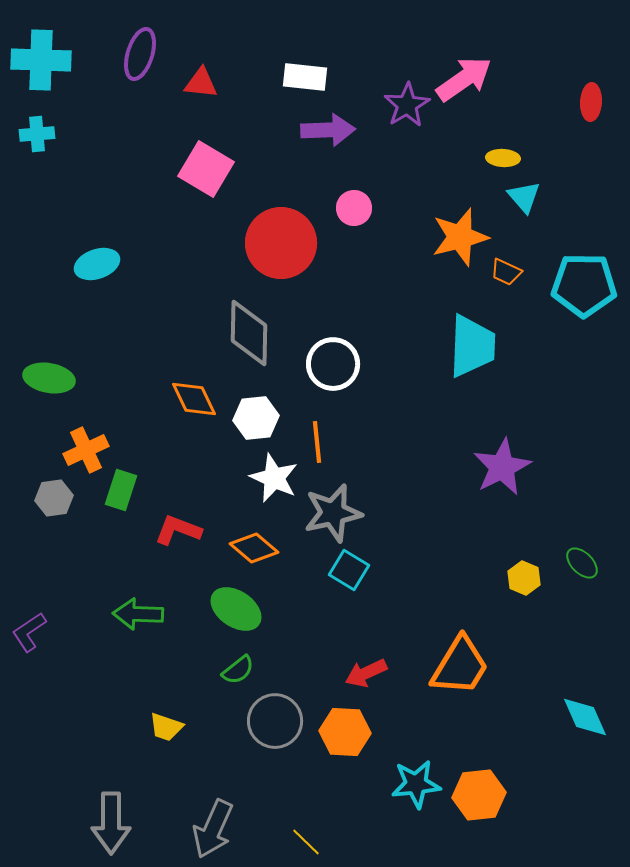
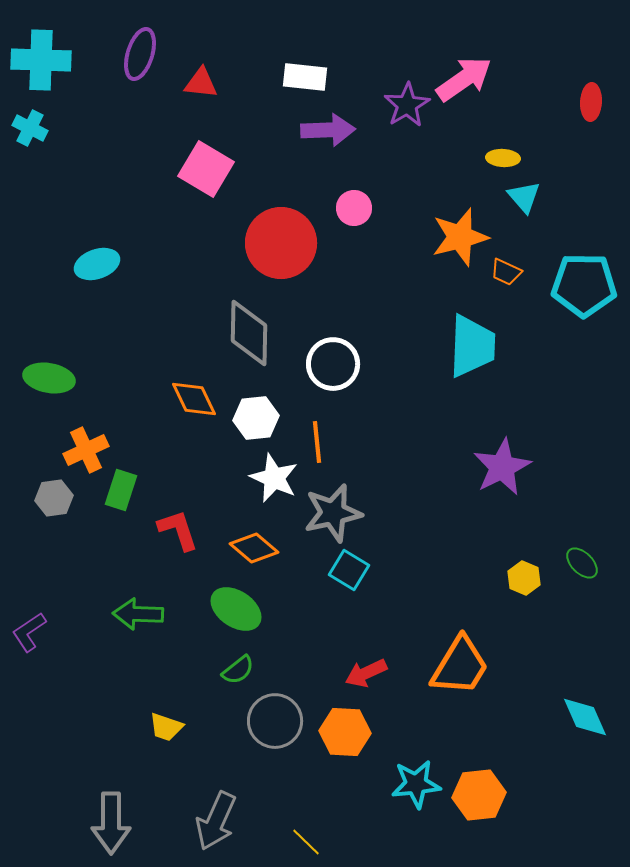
cyan cross at (37, 134): moved 7 px left, 6 px up; rotated 32 degrees clockwise
red L-shape at (178, 530): rotated 51 degrees clockwise
gray arrow at (213, 829): moved 3 px right, 8 px up
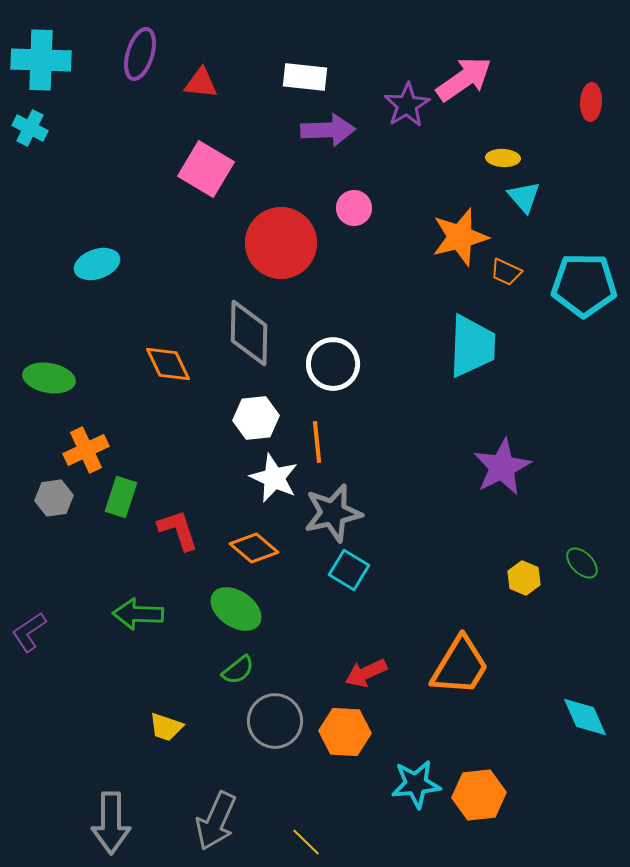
orange diamond at (194, 399): moved 26 px left, 35 px up
green rectangle at (121, 490): moved 7 px down
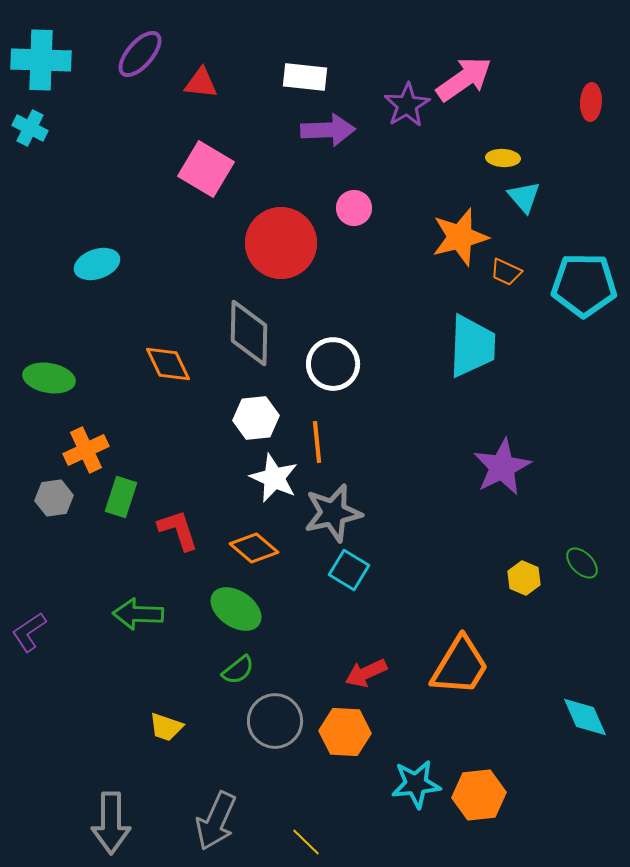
purple ellipse at (140, 54): rotated 24 degrees clockwise
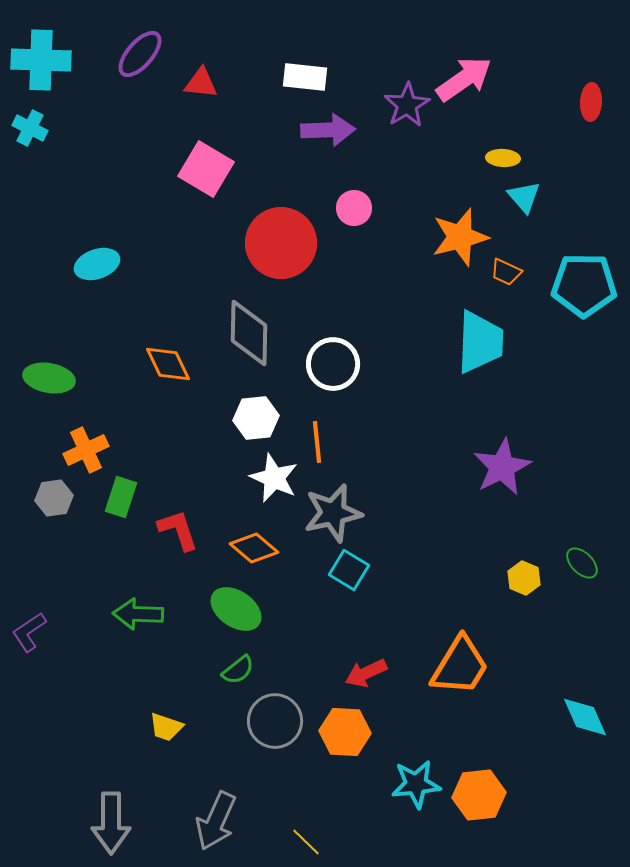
cyan trapezoid at (472, 346): moved 8 px right, 4 px up
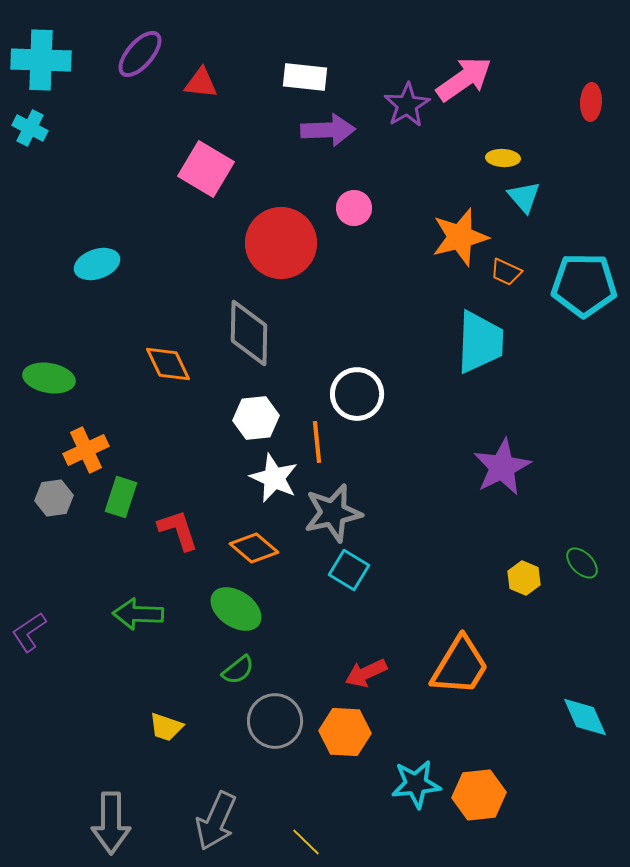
white circle at (333, 364): moved 24 px right, 30 px down
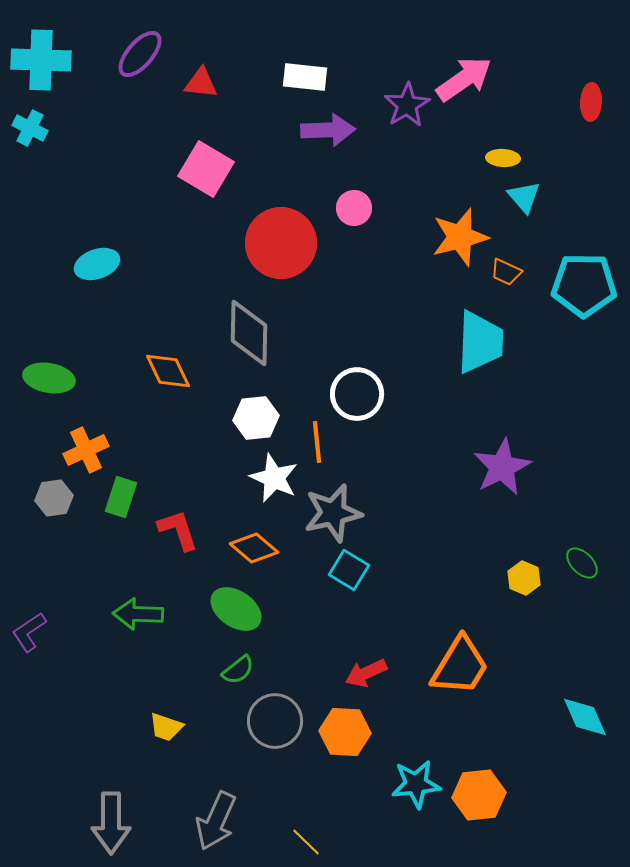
orange diamond at (168, 364): moved 7 px down
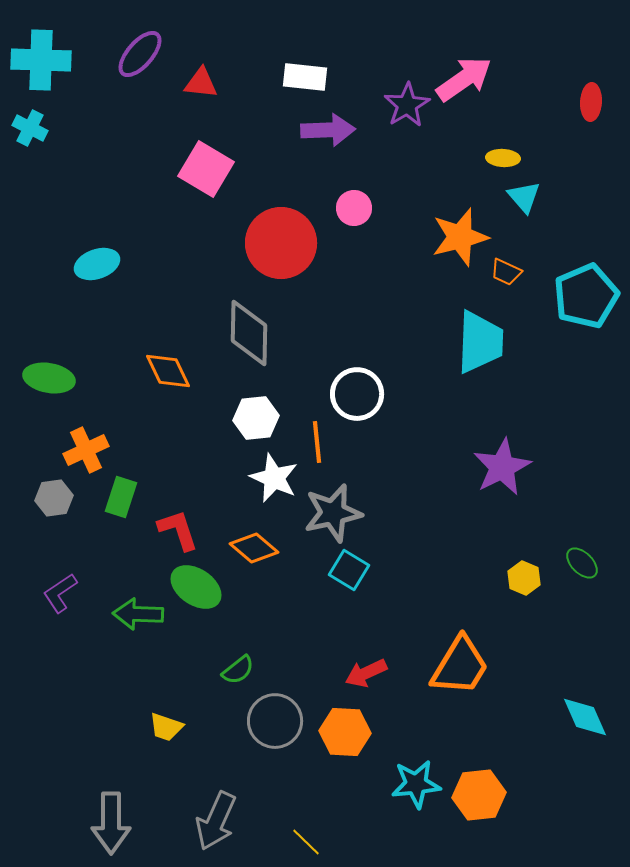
cyan pentagon at (584, 285): moved 2 px right, 11 px down; rotated 24 degrees counterclockwise
green ellipse at (236, 609): moved 40 px left, 22 px up
purple L-shape at (29, 632): moved 31 px right, 39 px up
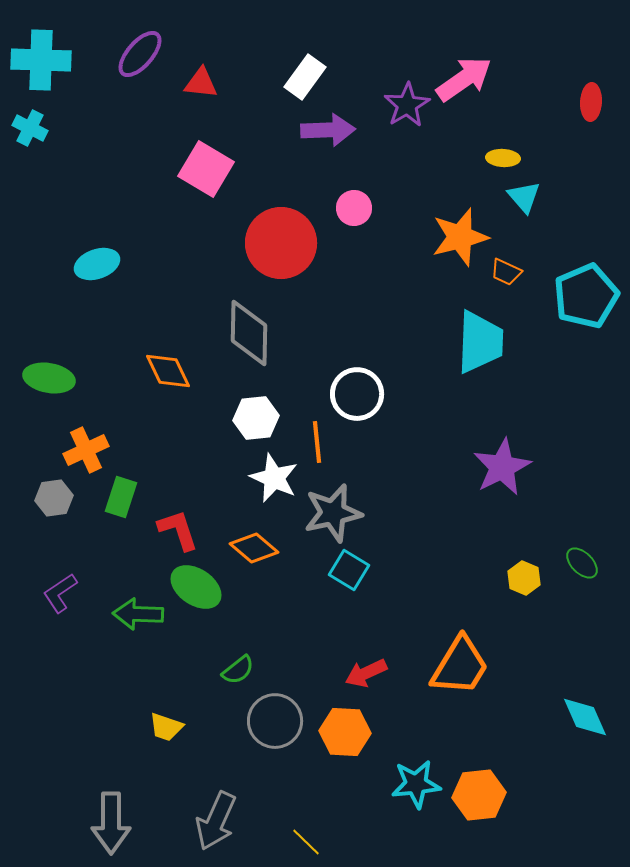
white rectangle at (305, 77): rotated 60 degrees counterclockwise
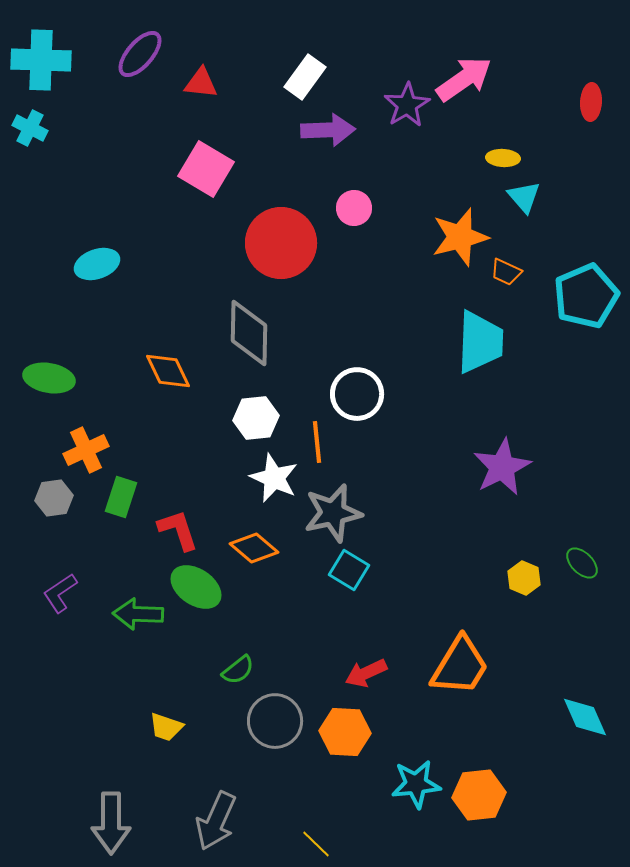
yellow line at (306, 842): moved 10 px right, 2 px down
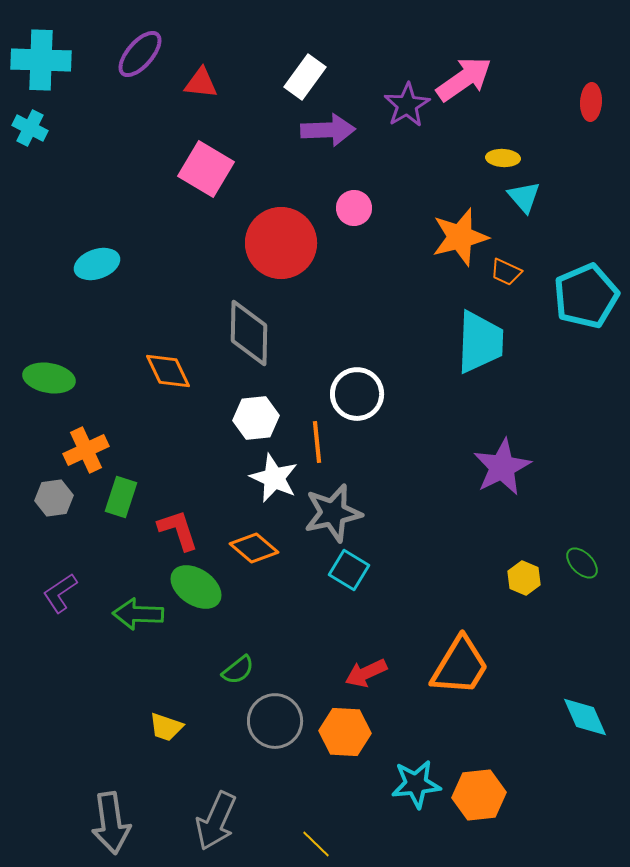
gray arrow at (111, 823): rotated 8 degrees counterclockwise
